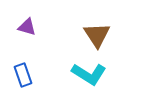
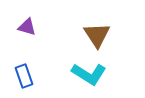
blue rectangle: moved 1 px right, 1 px down
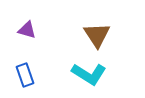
purple triangle: moved 3 px down
blue rectangle: moved 1 px right, 1 px up
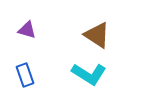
brown triangle: rotated 24 degrees counterclockwise
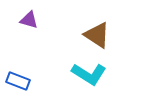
purple triangle: moved 2 px right, 10 px up
blue rectangle: moved 7 px left, 6 px down; rotated 50 degrees counterclockwise
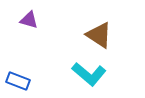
brown triangle: moved 2 px right
cyan L-shape: rotated 8 degrees clockwise
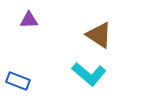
purple triangle: rotated 18 degrees counterclockwise
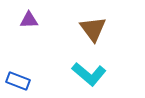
brown triangle: moved 6 px left, 6 px up; rotated 20 degrees clockwise
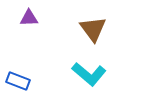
purple triangle: moved 2 px up
